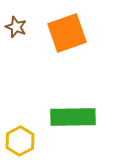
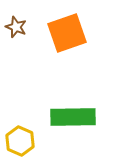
yellow hexagon: rotated 8 degrees counterclockwise
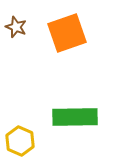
green rectangle: moved 2 px right
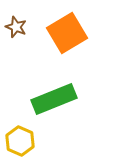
orange square: rotated 12 degrees counterclockwise
green rectangle: moved 21 px left, 18 px up; rotated 21 degrees counterclockwise
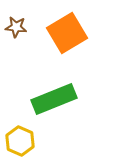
brown star: rotated 15 degrees counterclockwise
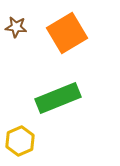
green rectangle: moved 4 px right, 1 px up
yellow hexagon: rotated 12 degrees clockwise
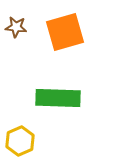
orange square: moved 2 px left, 1 px up; rotated 15 degrees clockwise
green rectangle: rotated 24 degrees clockwise
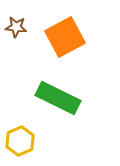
orange square: moved 5 px down; rotated 12 degrees counterclockwise
green rectangle: rotated 24 degrees clockwise
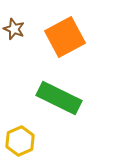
brown star: moved 2 px left, 2 px down; rotated 15 degrees clockwise
green rectangle: moved 1 px right
